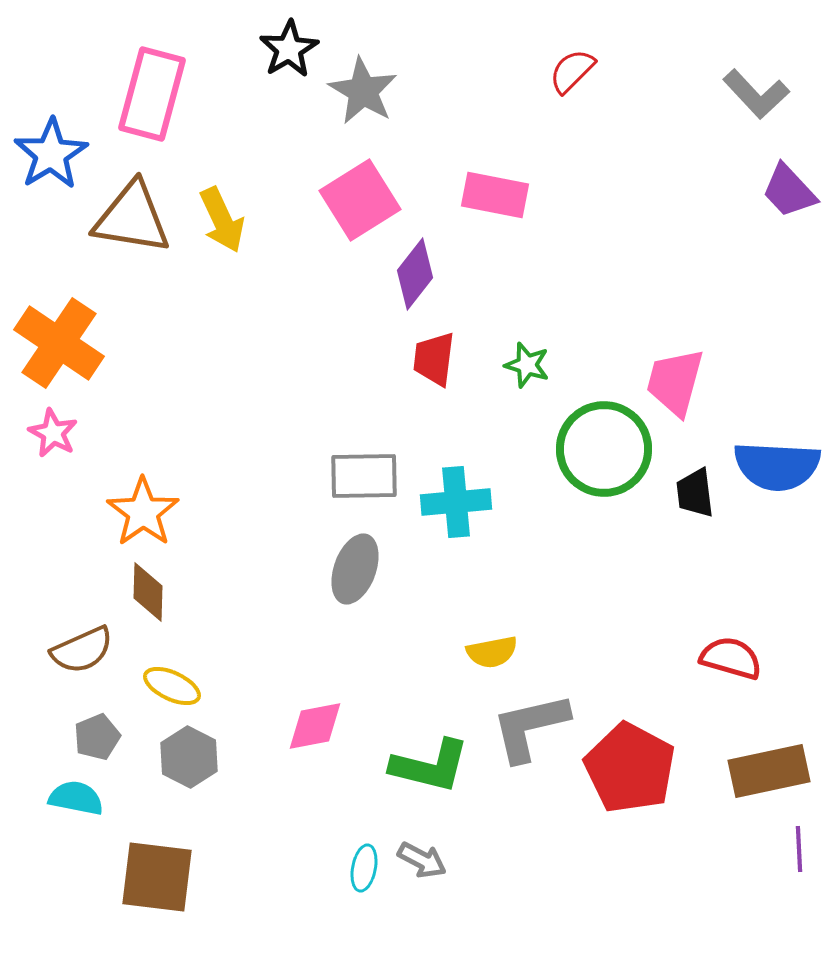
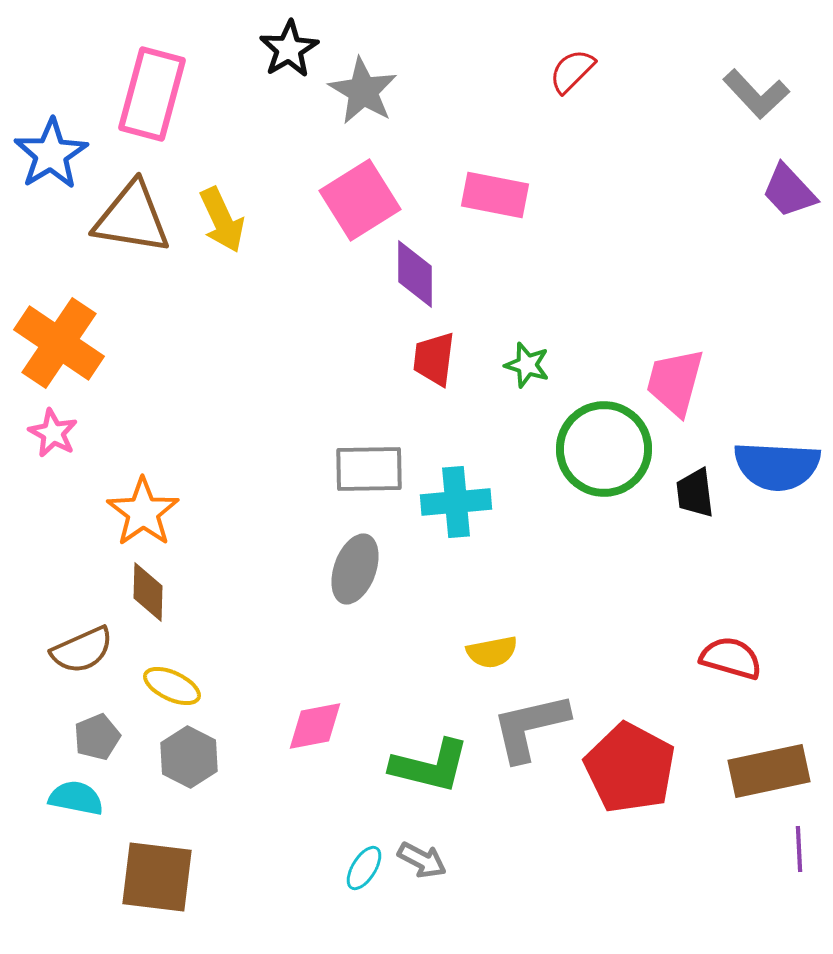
purple diamond at (415, 274): rotated 38 degrees counterclockwise
gray rectangle at (364, 476): moved 5 px right, 7 px up
cyan ellipse at (364, 868): rotated 21 degrees clockwise
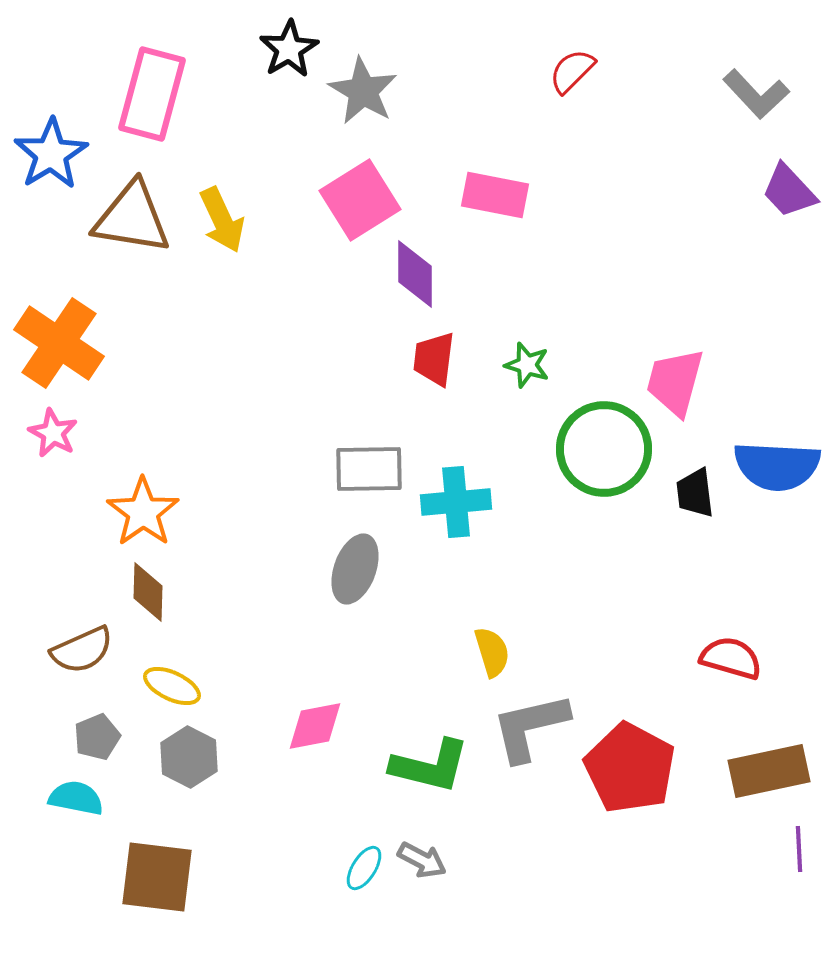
yellow semicircle at (492, 652): rotated 96 degrees counterclockwise
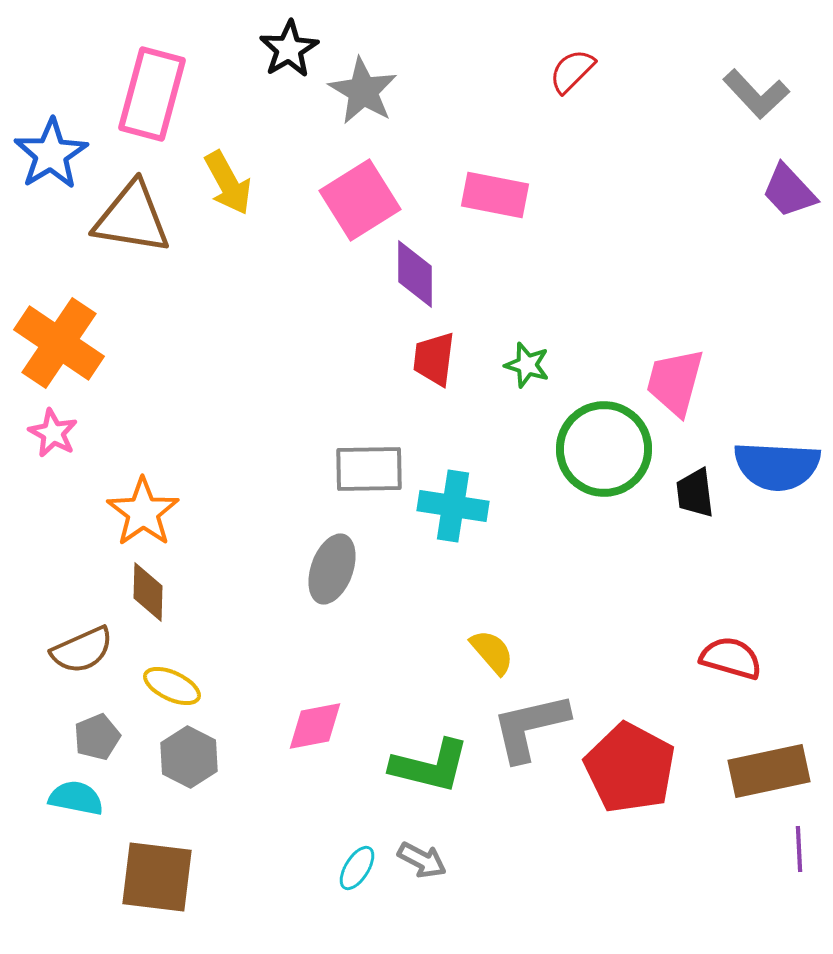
yellow arrow at (222, 220): moved 6 px right, 37 px up; rotated 4 degrees counterclockwise
cyan cross at (456, 502): moved 3 px left, 4 px down; rotated 14 degrees clockwise
gray ellipse at (355, 569): moved 23 px left
yellow semicircle at (492, 652): rotated 24 degrees counterclockwise
cyan ellipse at (364, 868): moved 7 px left
